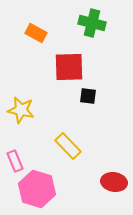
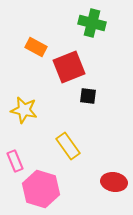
orange rectangle: moved 14 px down
red square: rotated 20 degrees counterclockwise
yellow star: moved 3 px right
yellow rectangle: rotated 8 degrees clockwise
pink hexagon: moved 4 px right
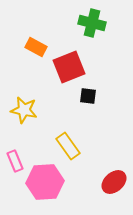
red ellipse: rotated 50 degrees counterclockwise
pink hexagon: moved 4 px right, 7 px up; rotated 21 degrees counterclockwise
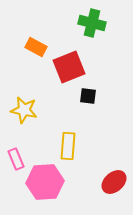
yellow rectangle: rotated 40 degrees clockwise
pink rectangle: moved 1 px right, 2 px up
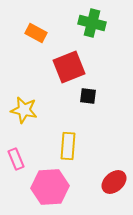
orange rectangle: moved 14 px up
pink hexagon: moved 5 px right, 5 px down
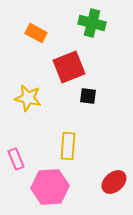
yellow star: moved 4 px right, 12 px up
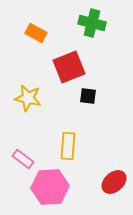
pink rectangle: moved 7 px right; rotated 30 degrees counterclockwise
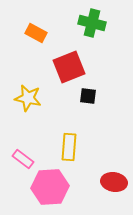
yellow rectangle: moved 1 px right, 1 px down
red ellipse: rotated 50 degrees clockwise
